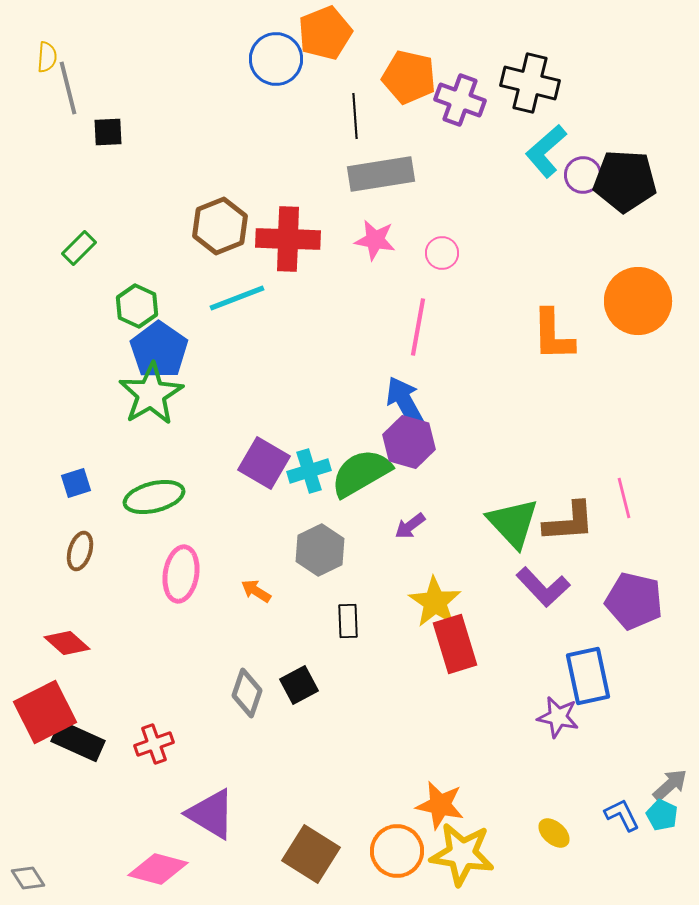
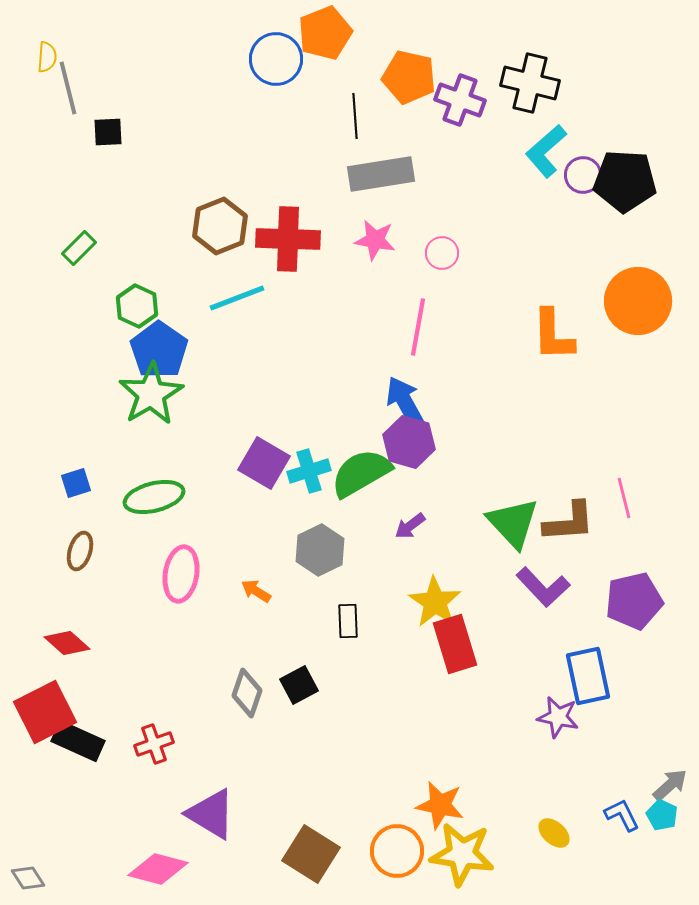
purple pentagon at (634, 601): rotated 26 degrees counterclockwise
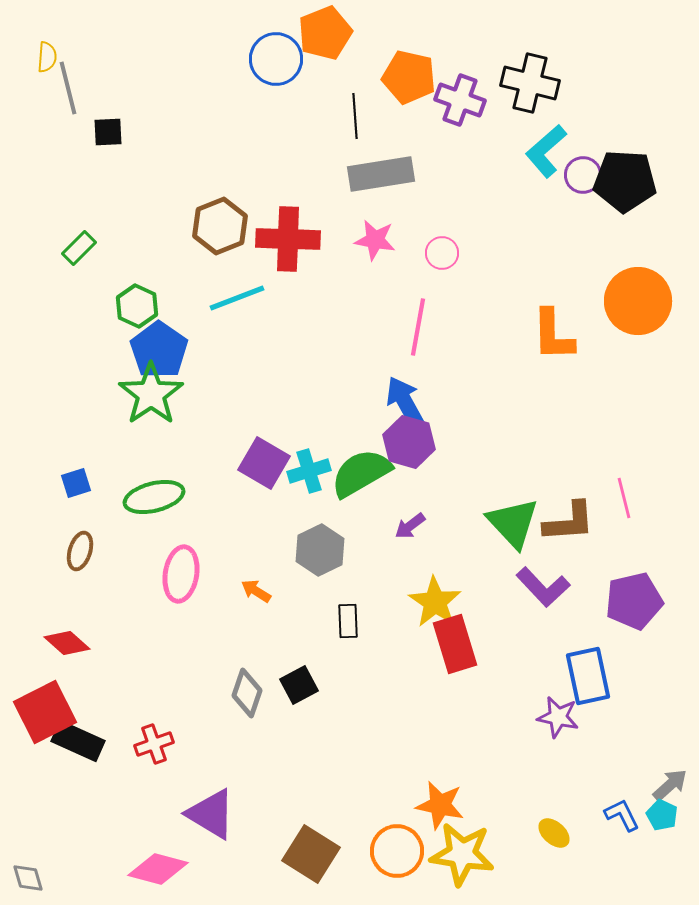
green star at (151, 394): rotated 4 degrees counterclockwise
gray diamond at (28, 878): rotated 16 degrees clockwise
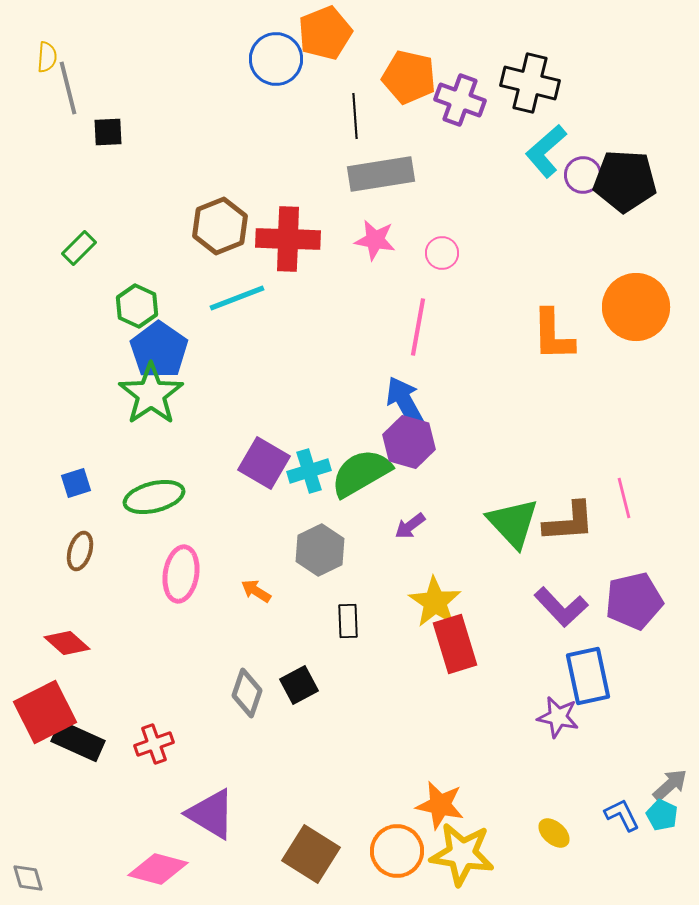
orange circle at (638, 301): moved 2 px left, 6 px down
purple L-shape at (543, 587): moved 18 px right, 20 px down
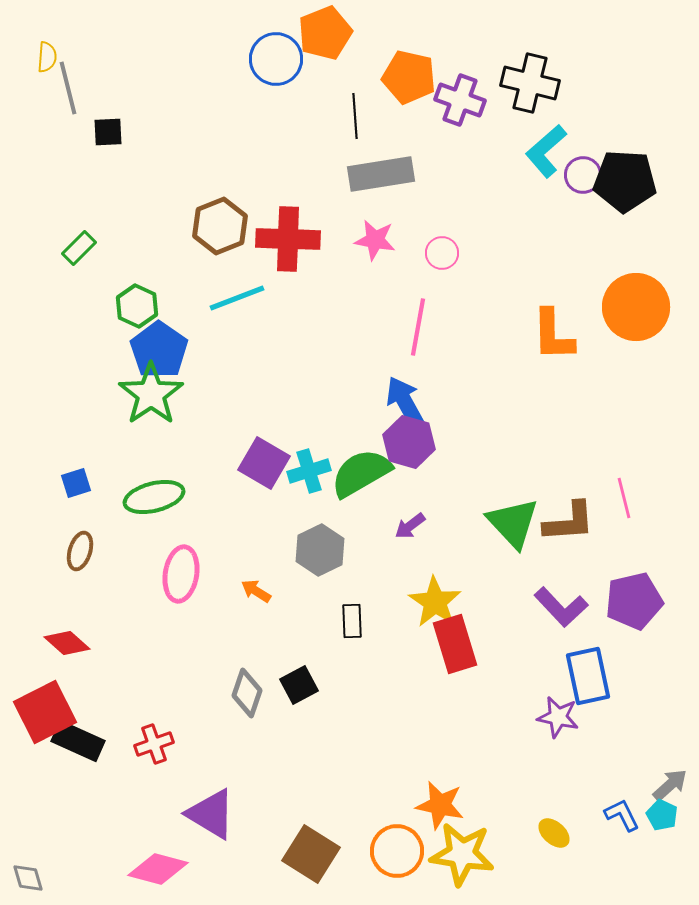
black rectangle at (348, 621): moved 4 px right
